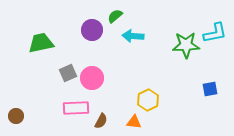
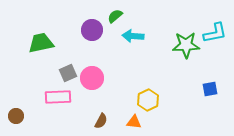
pink rectangle: moved 18 px left, 11 px up
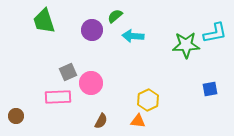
green trapezoid: moved 3 px right, 22 px up; rotated 96 degrees counterclockwise
gray square: moved 1 px up
pink circle: moved 1 px left, 5 px down
orange triangle: moved 4 px right, 1 px up
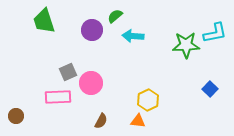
blue square: rotated 35 degrees counterclockwise
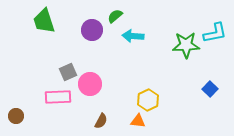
pink circle: moved 1 px left, 1 px down
